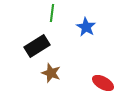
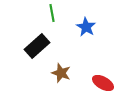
green line: rotated 18 degrees counterclockwise
black rectangle: rotated 10 degrees counterclockwise
brown star: moved 10 px right
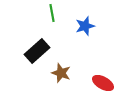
blue star: moved 1 px left, 1 px up; rotated 24 degrees clockwise
black rectangle: moved 5 px down
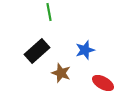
green line: moved 3 px left, 1 px up
blue star: moved 24 px down
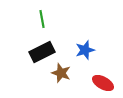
green line: moved 7 px left, 7 px down
black rectangle: moved 5 px right, 1 px down; rotated 15 degrees clockwise
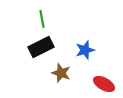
black rectangle: moved 1 px left, 5 px up
red ellipse: moved 1 px right, 1 px down
